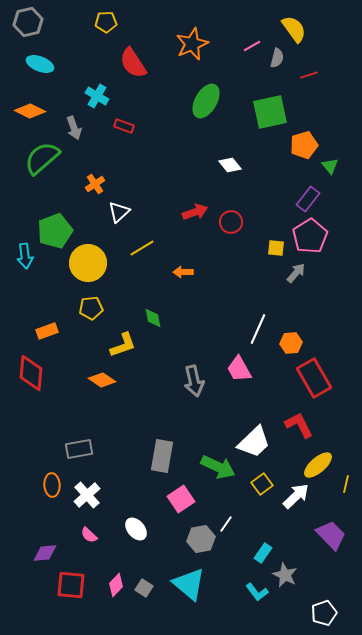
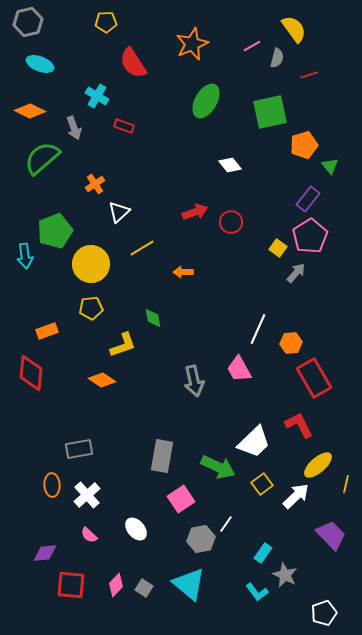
yellow square at (276, 248): moved 2 px right; rotated 30 degrees clockwise
yellow circle at (88, 263): moved 3 px right, 1 px down
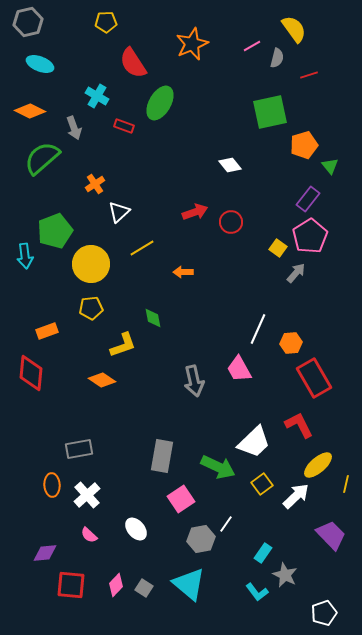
green ellipse at (206, 101): moved 46 px left, 2 px down
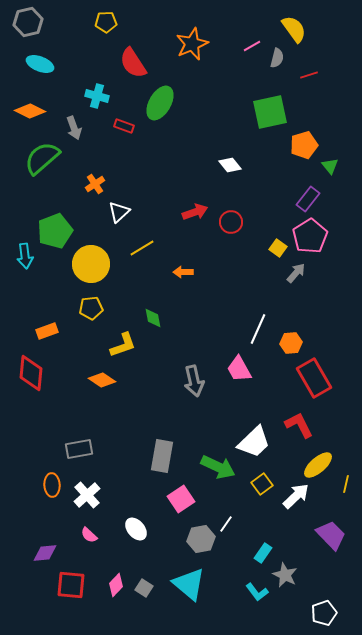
cyan cross at (97, 96): rotated 15 degrees counterclockwise
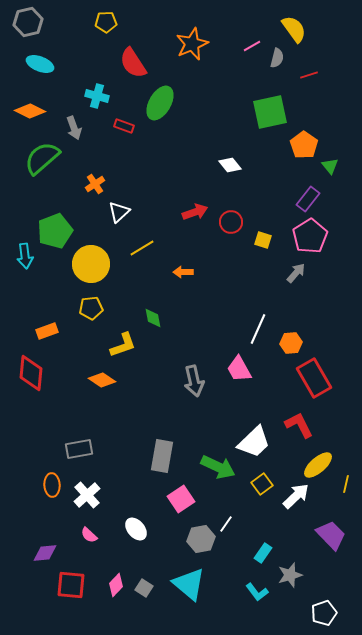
orange pentagon at (304, 145): rotated 20 degrees counterclockwise
yellow square at (278, 248): moved 15 px left, 8 px up; rotated 18 degrees counterclockwise
gray star at (285, 575): moved 5 px right; rotated 30 degrees clockwise
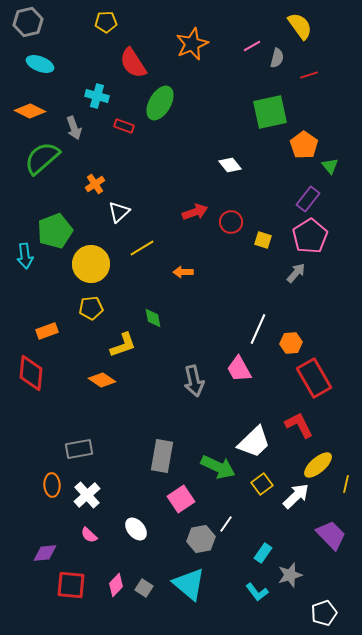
yellow semicircle at (294, 29): moved 6 px right, 3 px up
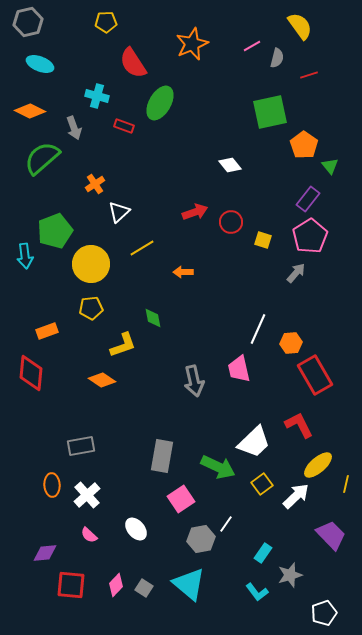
pink trapezoid at (239, 369): rotated 16 degrees clockwise
red rectangle at (314, 378): moved 1 px right, 3 px up
gray rectangle at (79, 449): moved 2 px right, 3 px up
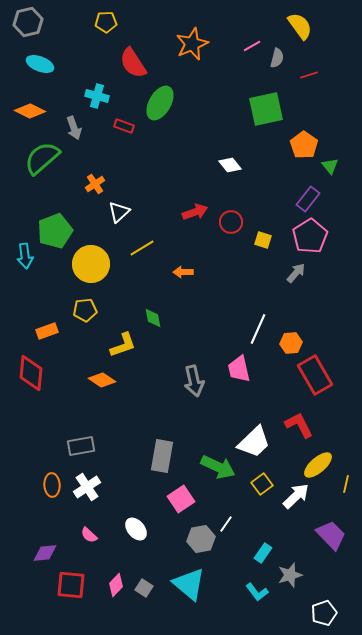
green square at (270, 112): moved 4 px left, 3 px up
yellow pentagon at (91, 308): moved 6 px left, 2 px down
white cross at (87, 495): moved 8 px up; rotated 8 degrees clockwise
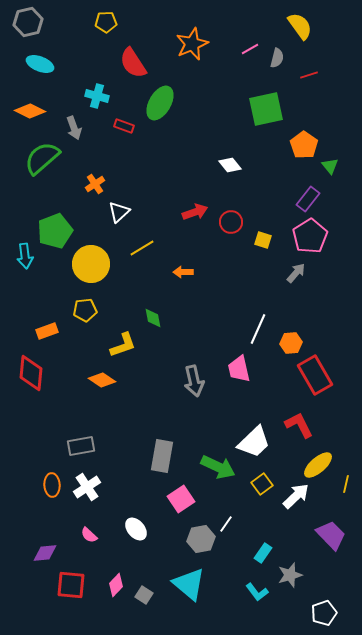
pink line at (252, 46): moved 2 px left, 3 px down
gray square at (144, 588): moved 7 px down
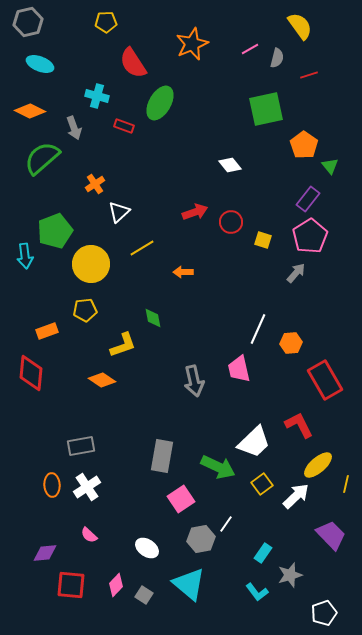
red rectangle at (315, 375): moved 10 px right, 5 px down
white ellipse at (136, 529): moved 11 px right, 19 px down; rotated 15 degrees counterclockwise
